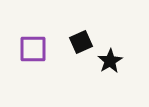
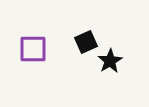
black square: moved 5 px right
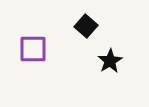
black square: moved 16 px up; rotated 25 degrees counterclockwise
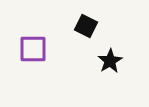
black square: rotated 15 degrees counterclockwise
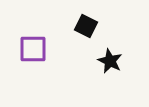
black star: rotated 15 degrees counterclockwise
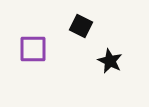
black square: moved 5 px left
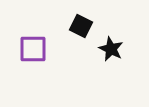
black star: moved 1 px right, 12 px up
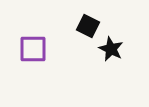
black square: moved 7 px right
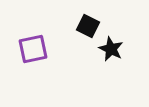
purple square: rotated 12 degrees counterclockwise
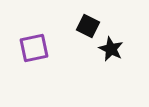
purple square: moved 1 px right, 1 px up
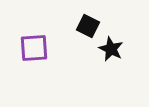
purple square: rotated 8 degrees clockwise
